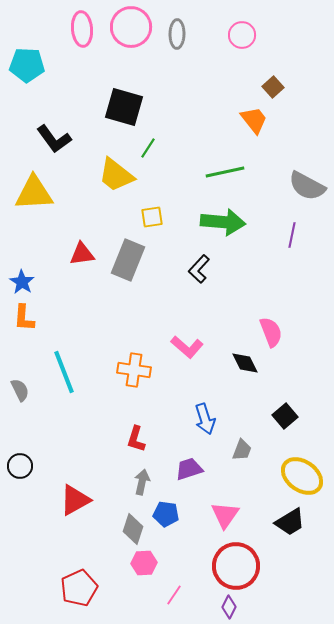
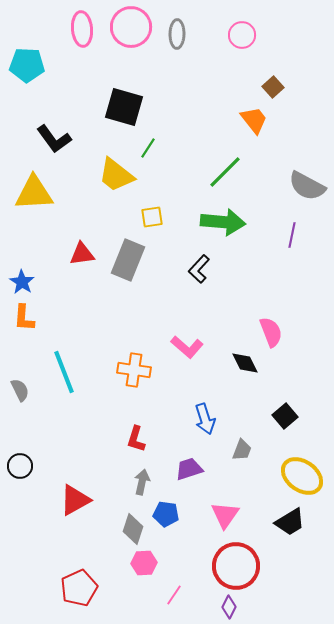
green line at (225, 172): rotated 33 degrees counterclockwise
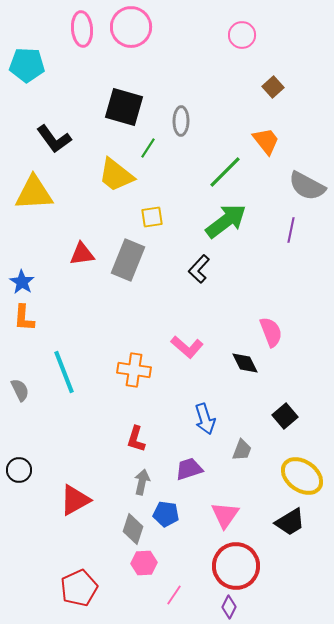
gray ellipse at (177, 34): moved 4 px right, 87 px down
orange trapezoid at (254, 120): moved 12 px right, 21 px down
green arrow at (223, 222): moved 3 px right, 1 px up; rotated 42 degrees counterclockwise
purple line at (292, 235): moved 1 px left, 5 px up
black circle at (20, 466): moved 1 px left, 4 px down
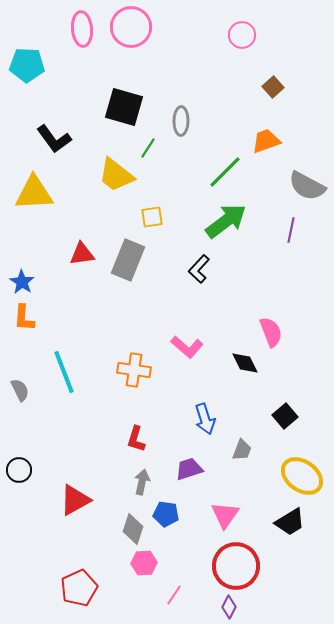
orange trapezoid at (266, 141): rotated 72 degrees counterclockwise
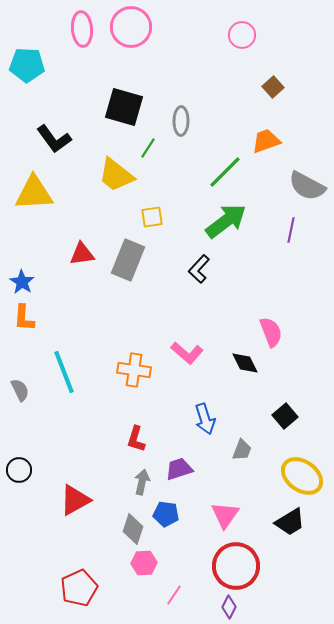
pink L-shape at (187, 347): moved 6 px down
purple trapezoid at (189, 469): moved 10 px left
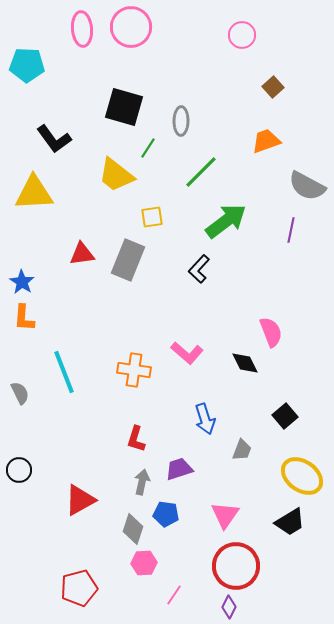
green line at (225, 172): moved 24 px left
gray semicircle at (20, 390): moved 3 px down
red triangle at (75, 500): moved 5 px right
red pentagon at (79, 588): rotated 9 degrees clockwise
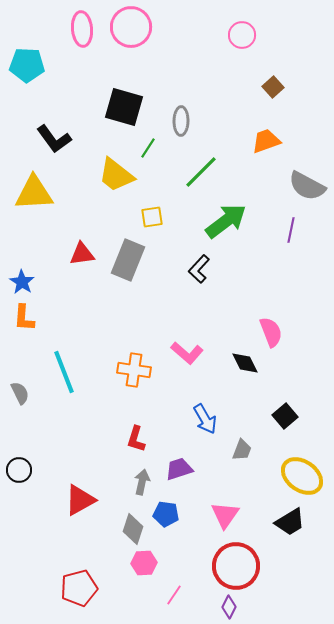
blue arrow at (205, 419): rotated 12 degrees counterclockwise
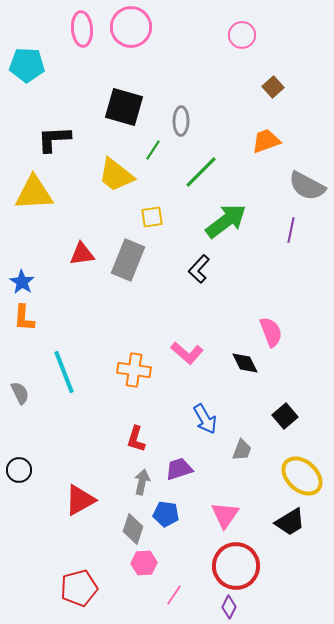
black L-shape at (54, 139): rotated 123 degrees clockwise
green line at (148, 148): moved 5 px right, 2 px down
yellow ellipse at (302, 476): rotated 6 degrees clockwise
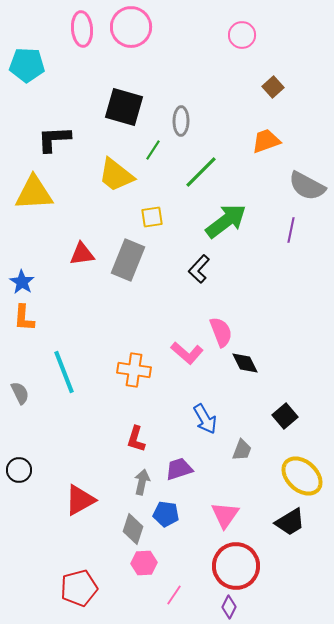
pink semicircle at (271, 332): moved 50 px left
